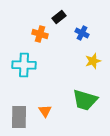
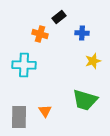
blue cross: rotated 24 degrees counterclockwise
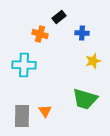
green trapezoid: moved 1 px up
gray rectangle: moved 3 px right, 1 px up
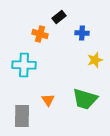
yellow star: moved 2 px right, 1 px up
orange triangle: moved 3 px right, 11 px up
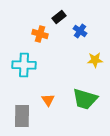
blue cross: moved 2 px left, 2 px up; rotated 32 degrees clockwise
yellow star: rotated 14 degrees clockwise
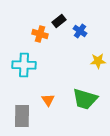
black rectangle: moved 4 px down
yellow star: moved 3 px right, 1 px down
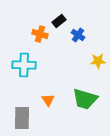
blue cross: moved 2 px left, 4 px down
gray rectangle: moved 2 px down
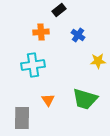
black rectangle: moved 11 px up
orange cross: moved 1 px right, 2 px up; rotated 21 degrees counterclockwise
cyan cross: moved 9 px right; rotated 10 degrees counterclockwise
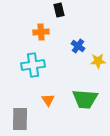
black rectangle: rotated 64 degrees counterclockwise
blue cross: moved 11 px down
green trapezoid: rotated 12 degrees counterclockwise
gray rectangle: moved 2 px left, 1 px down
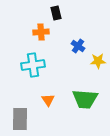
black rectangle: moved 3 px left, 3 px down
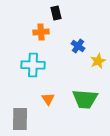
yellow star: rotated 21 degrees counterclockwise
cyan cross: rotated 10 degrees clockwise
orange triangle: moved 1 px up
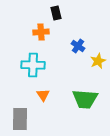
orange triangle: moved 5 px left, 4 px up
